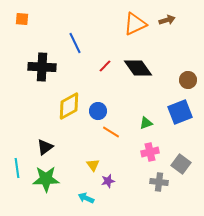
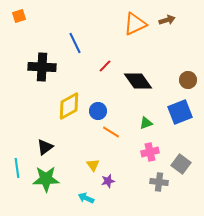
orange square: moved 3 px left, 3 px up; rotated 24 degrees counterclockwise
black diamond: moved 13 px down
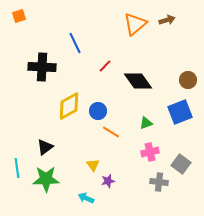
orange triangle: rotated 15 degrees counterclockwise
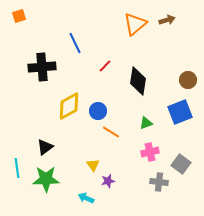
black cross: rotated 8 degrees counterclockwise
black diamond: rotated 44 degrees clockwise
